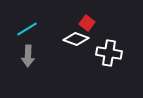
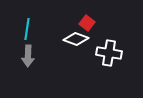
cyan line: rotated 50 degrees counterclockwise
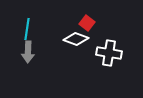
gray arrow: moved 4 px up
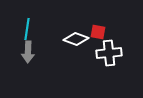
red square: moved 11 px right, 9 px down; rotated 28 degrees counterclockwise
white cross: rotated 15 degrees counterclockwise
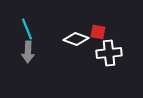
cyan line: rotated 30 degrees counterclockwise
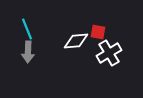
white diamond: moved 2 px down; rotated 25 degrees counterclockwise
white cross: rotated 25 degrees counterclockwise
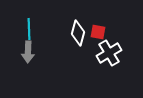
cyan line: moved 2 px right; rotated 20 degrees clockwise
white diamond: moved 2 px right, 8 px up; rotated 70 degrees counterclockwise
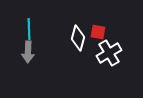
white diamond: moved 5 px down
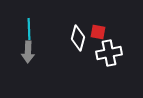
white cross: rotated 20 degrees clockwise
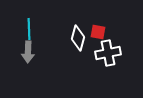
white cross: moved 1 px left
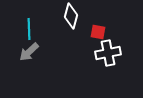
white diamond: moved 7 px left, 22 px up
gray arrow: moved 1 px right; rotated 45 degrees clockwise
